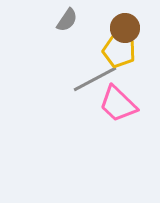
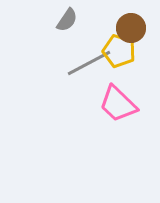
brown circle: moved 6 px right
gray line: moved 6 px left, 16 px up
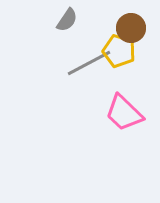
pink trapezoid: moved 6 px right, 9 px down
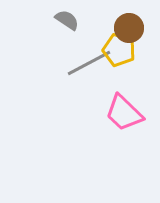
gray semicircle: rotated 90 degrees counterclockwise
brown circle: moved 2 px left
yellow pentagon: moved 1 px up
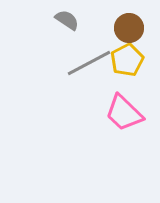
yellow pentagon: moved 8 px right, 10 px down; rotated 28 degrees clockwise
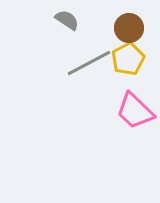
yellow pentagon: moved 1 px right, 1 px up
pink trapezoid: moved 11 px right, 2 px up
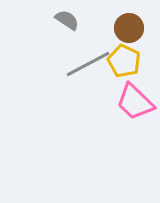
yellow pentagon: moved 4 px left, 2 px down; rotated 20 degrees counterclockwise
gray line: moved 1 px left, 1 px down
pink trapezoid: moved 9 px up
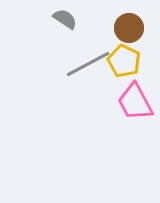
gray semicircle: moved 2 px left, 1 px up
pink trapezoid: rotated 18 degrees clockwise
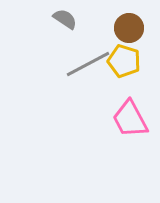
yellow pentagon: rotated 8 degrees counterclockwise
pink trapezoid: moved 5 px left, 17 px down
